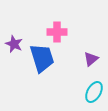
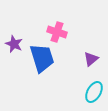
pink cross: rotated 18 degrees clockwise
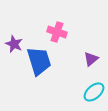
blue trapezoid: moved 3 px left, 3 px down
cyan ellipse: rotated 20 degrees clockwise
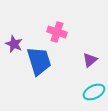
purple triangle: moved 1 px left, 1 px down
cyan ellipse: rotated 15 degrees clockwise
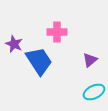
pink cross: rotated 18 degrees counterclockwise
blue trapezoid: rotated 16 degrees counterclockwise
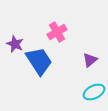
pink cross: rotated 30 degrees counterclockwise
purple star: moved 1 px right
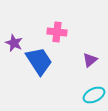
pink cross: rotated 36 degrees clockwise
purple star: moved 1 px left, 1 px up
cyan ellipse: moved 3 px down
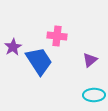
pink cross: moved 4 px down
purple star: moved 1 px left, 4 px down; rotated 18 degrees clockwise
cyan ellipse: rotated 25 degrees clockwise
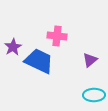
blue trapezoid: rotated 32 degrees counterclockwise
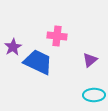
blue trapezoid: moved 1 px left, 1 px down
